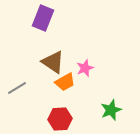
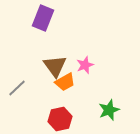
brown triangle: moved 2 px right, 4 px down; rotated 20 degrees clockwise
pink star: moved 3 px up
gray line: rotated 12 degrees counterclockwise
green star: moved 2 px left
red hexagon: rotated 10 degrees counterclockwise
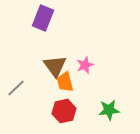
orange trapezoid: rotated 105 degrees clockwise
gray line: moved 1 px left
green star: rotated 15 degrees clockwise
red hexagon: moved 4 px right, 8 px up
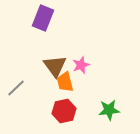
pink star: moved 4 px left
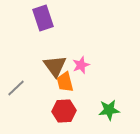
purple rectangle: rotated 40 degrees counterclockwise
red hexagon: rotated 10 degrees clockwise
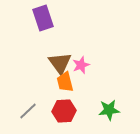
brown triangle: moved 5 px right, 3 px up
gray line: moved 12 px right, 23 px down
